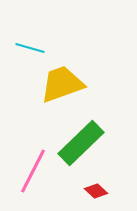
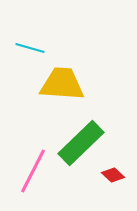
yellow trapezoid: rotated 24 degrees clockwise
red diamond: moved 17 px right, 16 px up
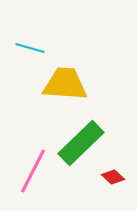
yellow trapezoid: moved 3 px right
red diamond: moved 2 px down
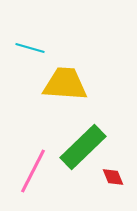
green rectangle: moved 2 px right, 4 px down
red diamond: rotated 25 degrees clockwise
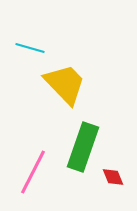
yellow trapezoid: rotated 42 degrees clockwise
green rectangle: rotated 27 degrees counterclockwise
pink line: moved 1 px down
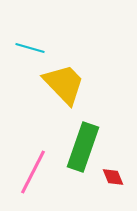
yellow trapezoid: moved 1 px left
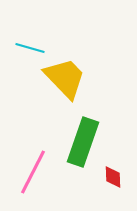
yellow trapezoid: moved 1 px right, 6 px up
green rectangle: moved 5 px up
red diamond: rotated 20 degrees clockwise
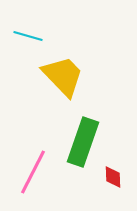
cyan line: moved 2 px left, 12 px up
yellow trapezoid: moved 2 px left, 2 px up
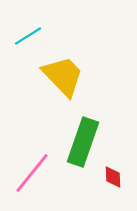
cyan line: rotated 48 degrees counterclockwise
pink line: moved 1 px left, 1 px down; rotated 12 degrees clockwise
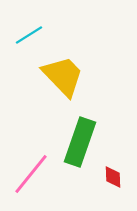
cyan line: moved 1 px right, 1 px up
green rectangle: moved 3 px left
pink line: moved 1 px left, 1 px down
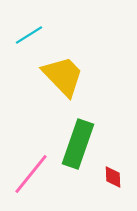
green rectangle: moved 2 px left, 2 px down
